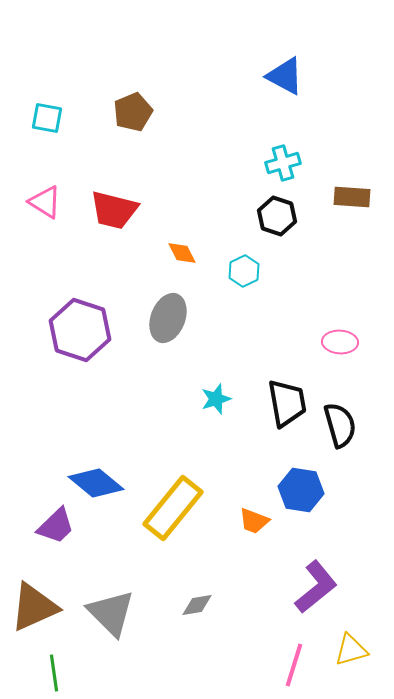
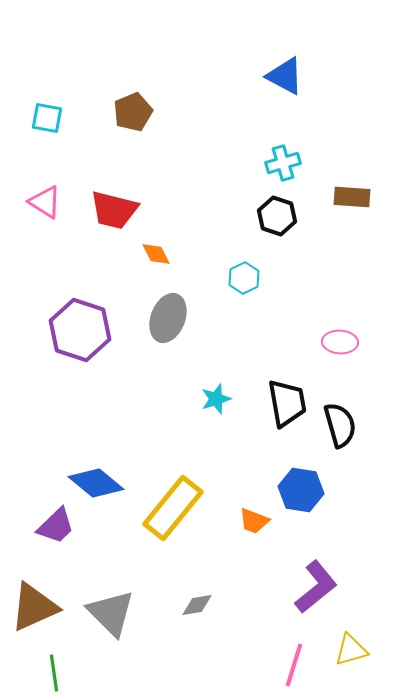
orange diamond: moved 26 px left, 1 px down
cyan hexagon: moved 7 px down
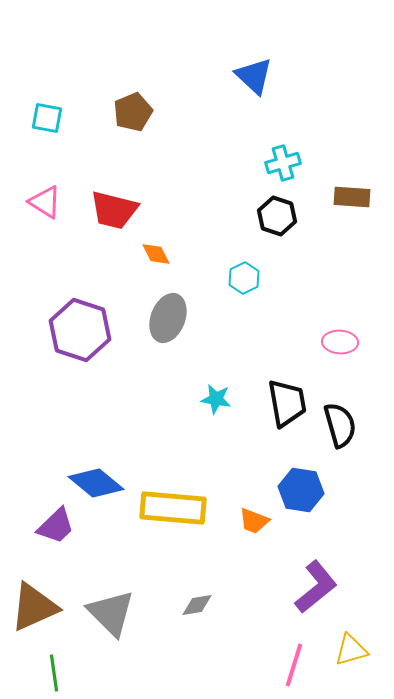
blue triangle: moved 31 px left; rotated 15 degrees clockwise
cyan star: rotated 28 degrees clockwise
yellow rectangle: rotated 56 degrees clockwise
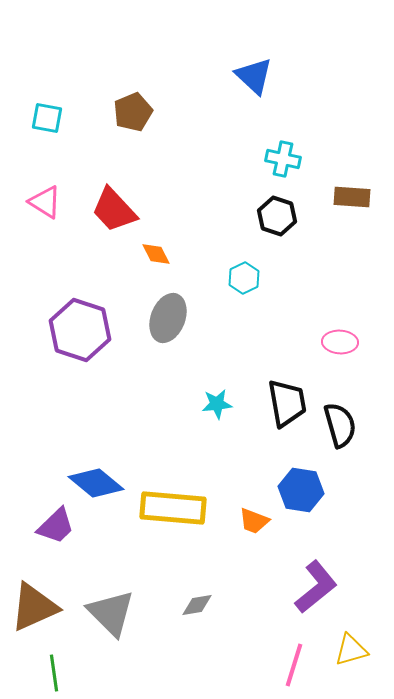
cyan cross: moved 4 px up; rotated 28 degrees clockwise
red trapezoid: rotated 33 degrees clockwise
cyan star: moved 1 px right, 5 px down; rotated 16 degrees counterclockwise
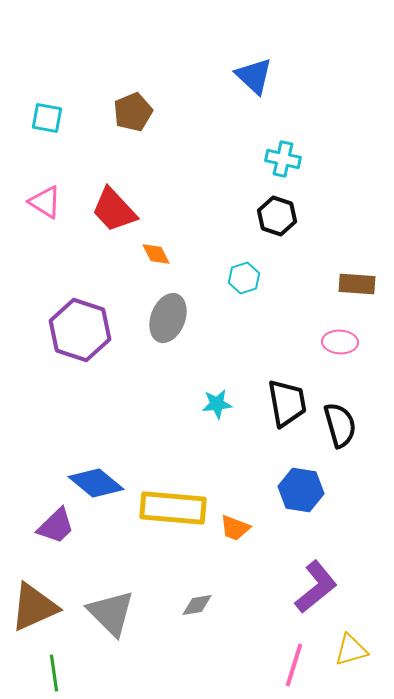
brown rectangle: moved 5 px right, 87 px down
cyan hexagon: rotated 8 degrees clockwise
orange trapezoid: moved 19 px left, 7 px down
